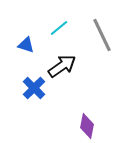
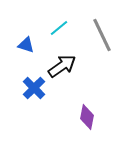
purple diamond: moved 9 px up
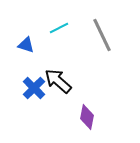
cyan line: rotated 12 degrees clockwise
black arrow: moved 4 px left, 15 px down; rotated 104 degrees counterclockwise
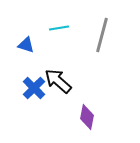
cyan line: rotated 18 degrees clockwise
gray line: rotated 40 degrees clockwise
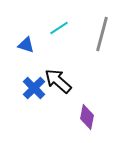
cyan line: rotated 24 degrees counterclockwise
gray line: moved 1 px up
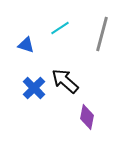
cyan line: moved 1 px right
black arrow: moved 7 px right
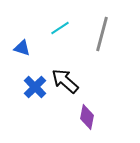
blue triangle: moved 4 px left, 3 px down
blue cross: moved 1 px right, 1 px up
